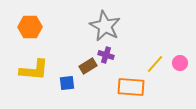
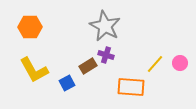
yellow L-shape: rotated 56 degrees clockwise
blue square: rotated 21 degrees counterclockwise
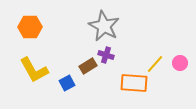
gray star: moved 1 px left
orange rectangle: moved 3 px right, 4 px up
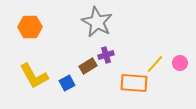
gray star: moved 7 px left, 4 px up
purple cross: rotated 35 degrees counterclockwise
yellow L-shape: moved 6 px down
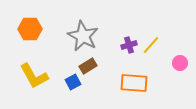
gray star: moved 14 px left, 14 px down
orange hexagon: moved 2 px down
purple cross: moved 23 px right, 10 px up
yellow line: moved 4 px left, 19 px up
blue square: moved 6 px right, 1 px up
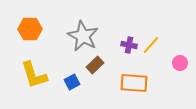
purple cross: rotated 28 degrees clockwise
brown rectangle: moved 7 px right, 1 px up; rotated 12 degrees counterclockwise
yellow L-shape: moved 1 px up; rotated 12 degrees clockwise
blue square: moved 1 px left
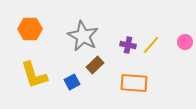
purple cross: moved 1 px left
pink circle: moved 5 px right, 21 px up
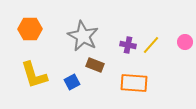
brown rectangle: rotated 66 degrees clockwise
